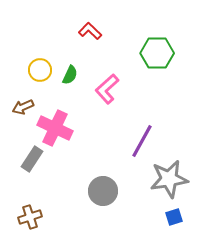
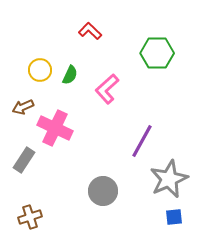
gray rectangle: moved 8 px left, 1 px down
gray star: rotated 15 degrees counterclockwise
blue square: rotated 12 degrees clockwise
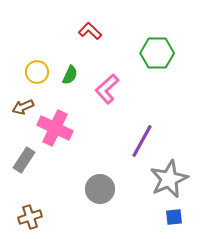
yellow circle: moved 3 px left, 2 px down
gray circle: moved 3 px left, 2 px up
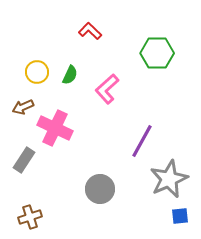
blue square: moved 6 px right, 1 px up
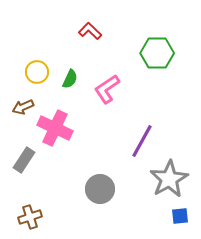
green semicircle: moved 4 px down
pink L-shape: rotated 8 degrees clockwise
gray star: rotated 6 degrees counterclockwise
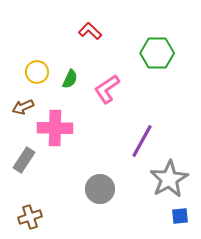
pink cross: rotated 24 degrees counterclockwise
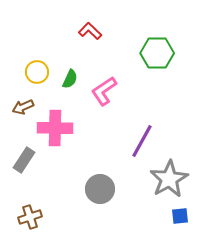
pink L-shape: moved 3 px left, 2 px down
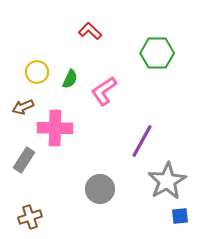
gray star: moved 2 px left, 2 px down
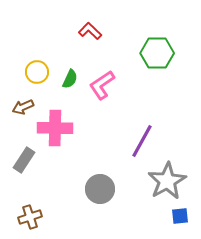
pink L-shape: moved 2 px left, 6 px up
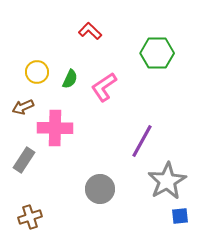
pink L-shape: moved 2 px right, 2 px down
